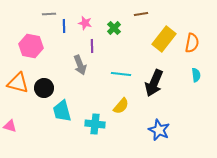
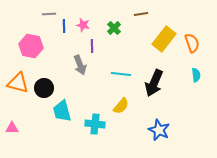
pink star: moved 2 px left, 2 px down
orange semicircle: rotated 30 degrees counterclockwise
pink triangle: moved 2 px right, 2 px down; rotated 16 degrees counterclockwise
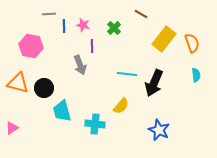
brown line: rotated 40 degrees clockwise
cyan line: moved 6 px right
pink triangle: rotated 32 degrees counterclockwise
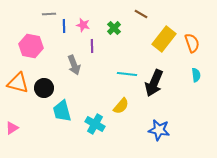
gray arrow: moved 6 px left
cyan cross: rotated 24 degrees clockwise
blue star: rotated 15 degrees counterclockwise
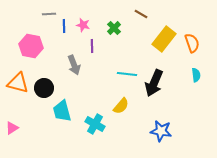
blue star: moved 2 px right, 1 px down
